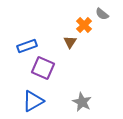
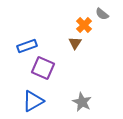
brown triangle: moved 5 px right, 1 px down
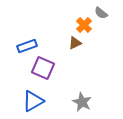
gray semicircle: moved 1 px left, 1 px up
brown triangle: rotated 32 degrees clockwise
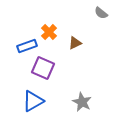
orange cross: moved 35 px left, 7 px down
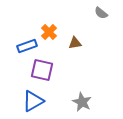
brown triangle: rotated 16 degrees clockwise
purple square: moved 1 px left, 2 px down; rotated 10 degrees counterclockwise
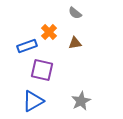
gray semicircle: moved 26 px left
gray star: moved 1 px left, 1 px up; rotated 18 degrees clockwise
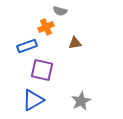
gray semicircle: moved 15 px left, 2 px up; rotated 24 degrees counterclockwise
orange cross: moved 3 px left, 5 px up; rotated 21 degrees clockwise
blue triangle: moved 1 px up
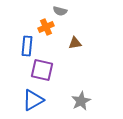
blue rectangle: rotated 66 degrees counterclockwise
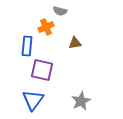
blue triangle: rotated 25 degrees counterclockwise
